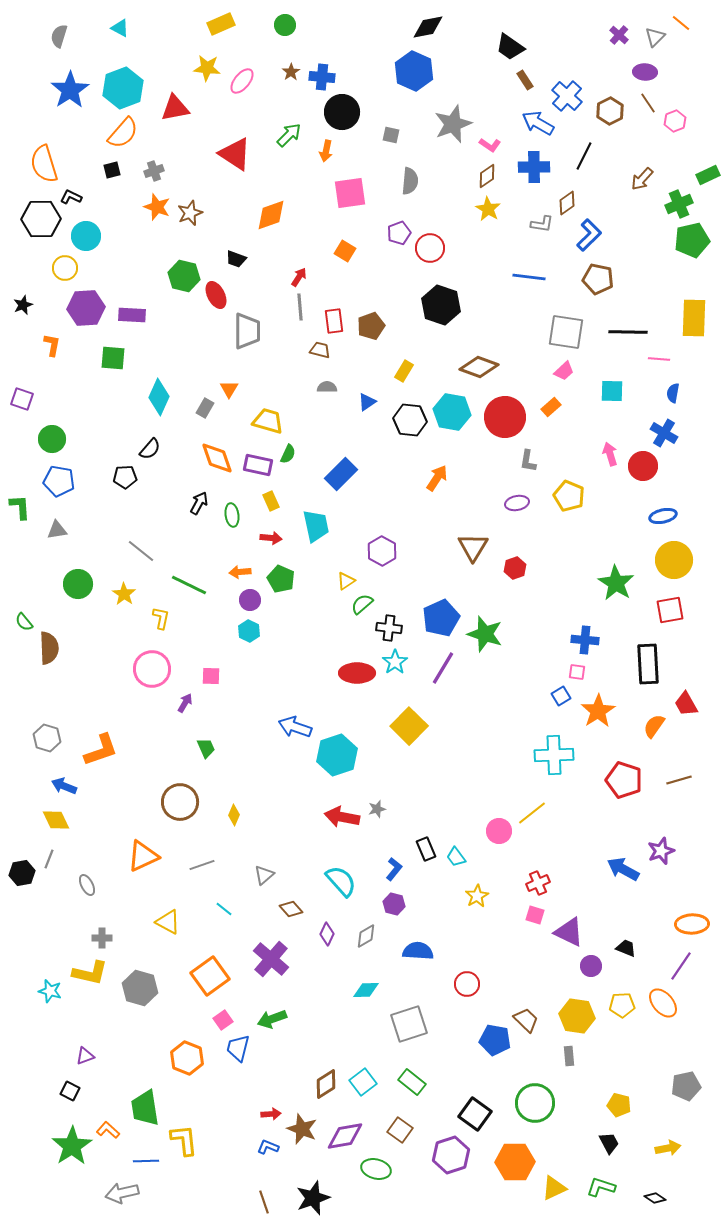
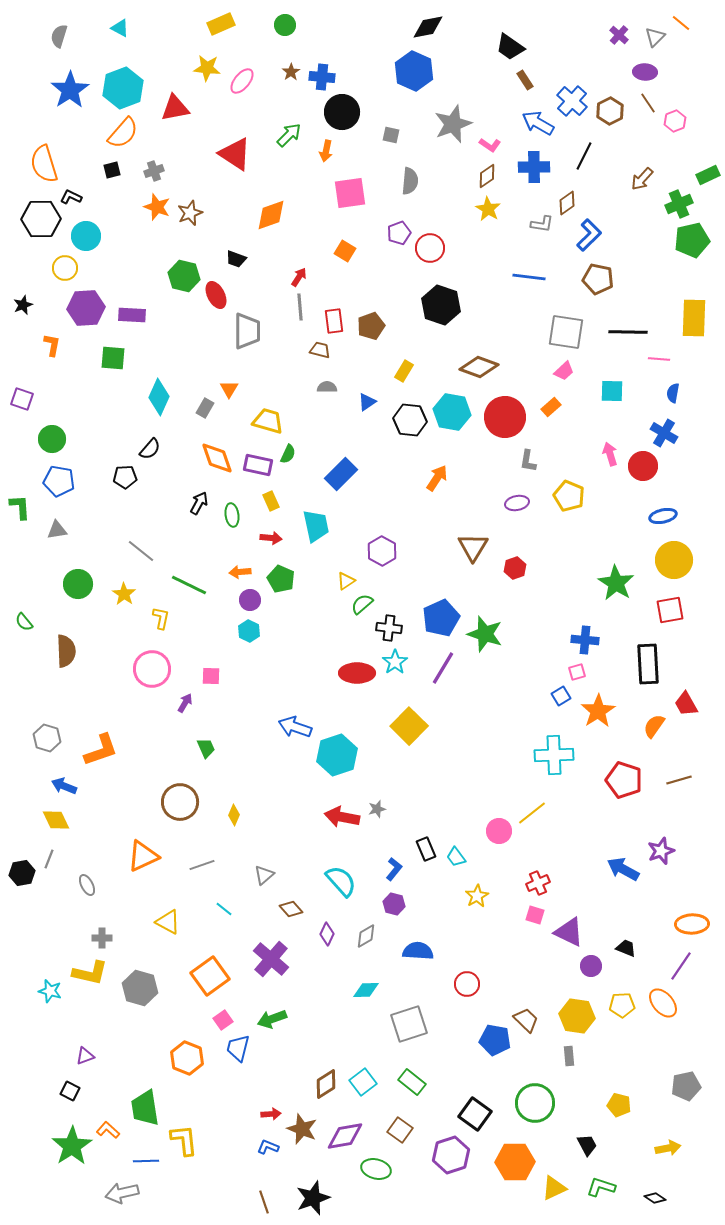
blue cross at (567, 96): moved 5 px right, 5 px down
brown semicircle at (49, 648): moved 17 px right, 3 px down
pink square at (577, 672): rotated 24 degrees counterclockwise
black trapezoid at (609, 1143): moved 22 px left, 2 px down
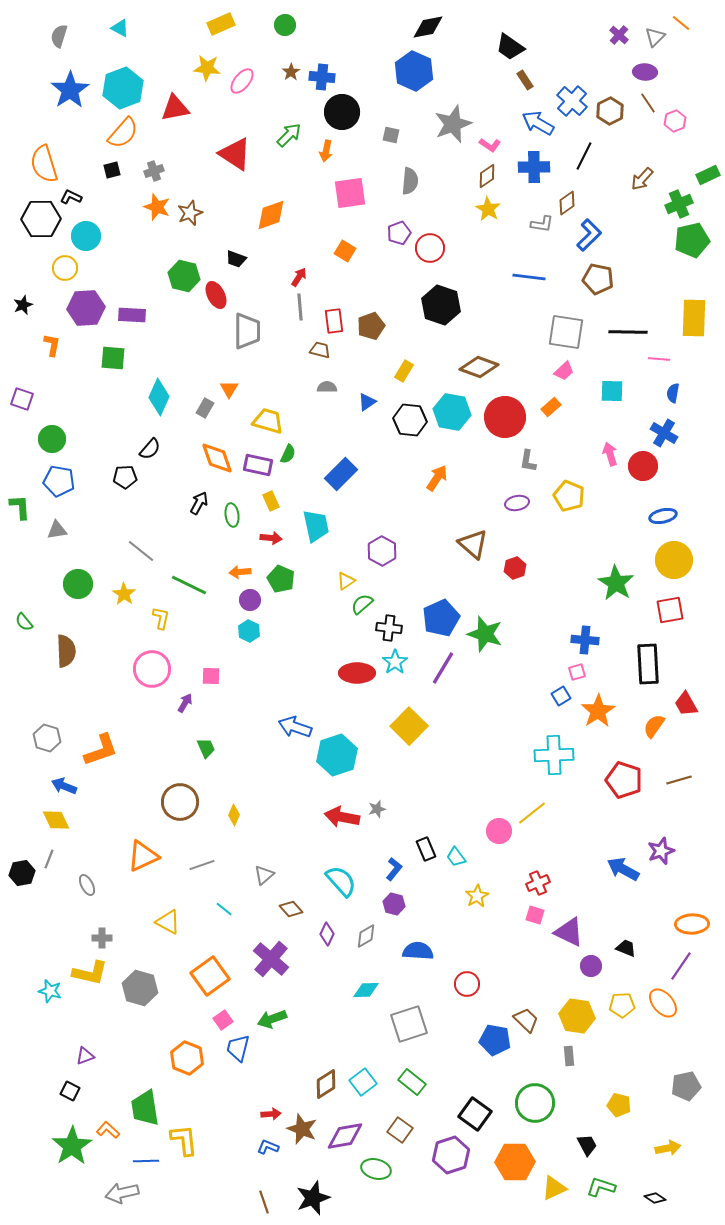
brown triangle at (473, 547): moved 3 px up; rotated 20 degrees counterclockwise
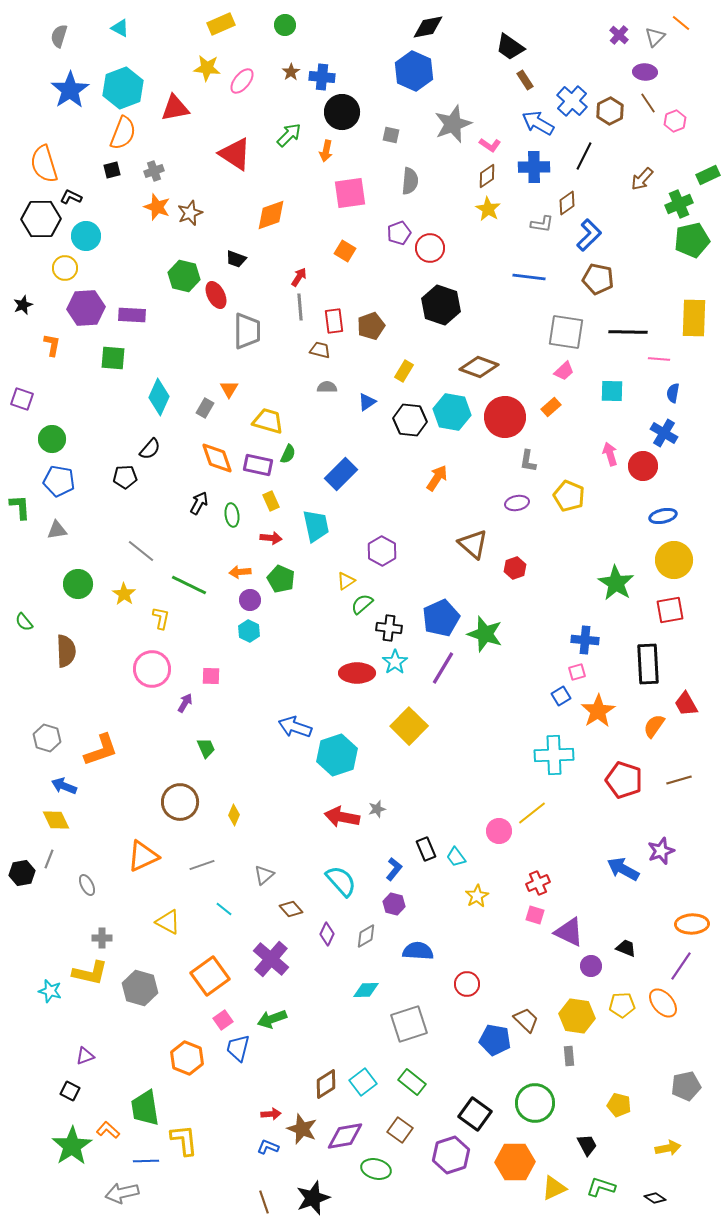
orange semicircle at (123, 133): rotated 20 degrees counterclockwise
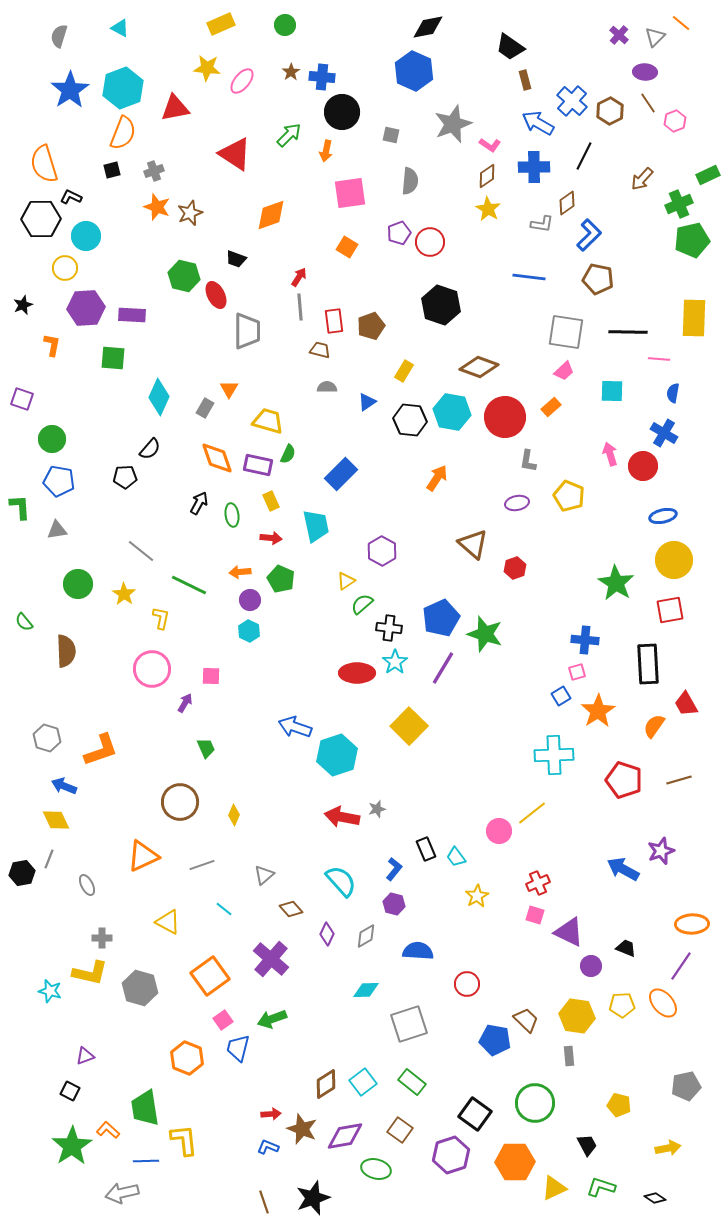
brown rectangle at (525, 80): rotated 18 degrees clockwise
red circle at (430, 248): moved 6 px up
orange square at (345, 251): moved 2 px right, 4 px up
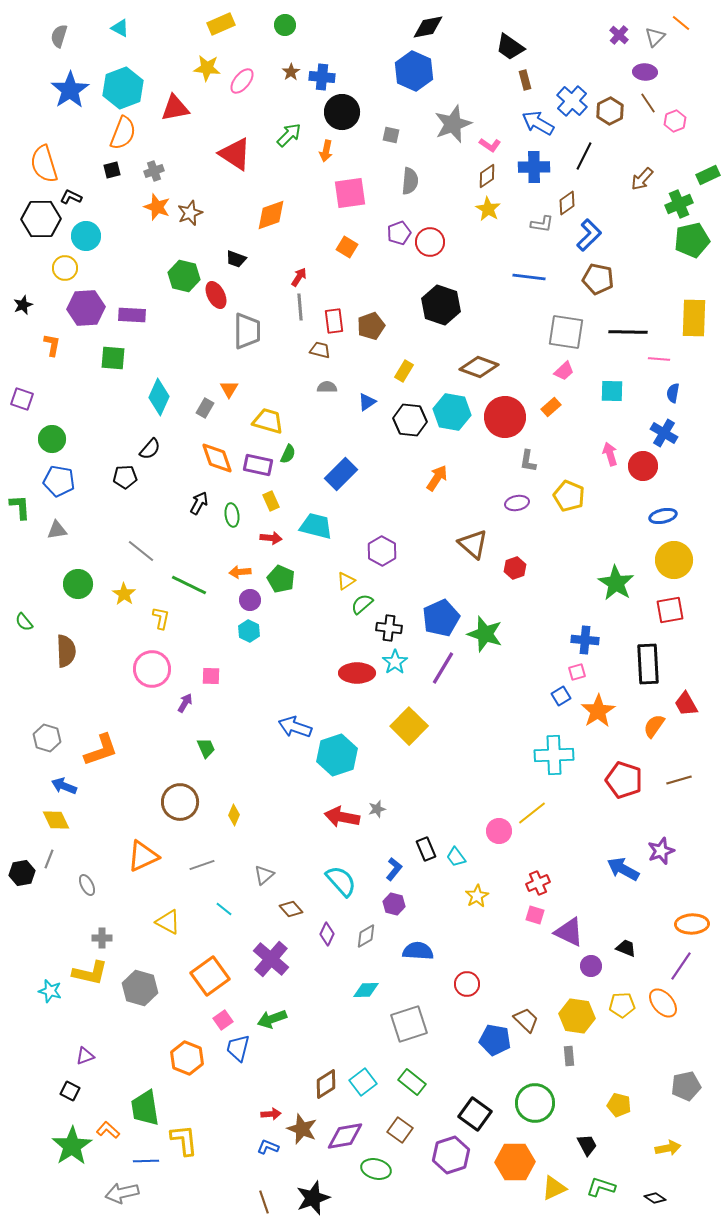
cyan trapezoid at (316, 526): rotated 64 degrees counterclockwise
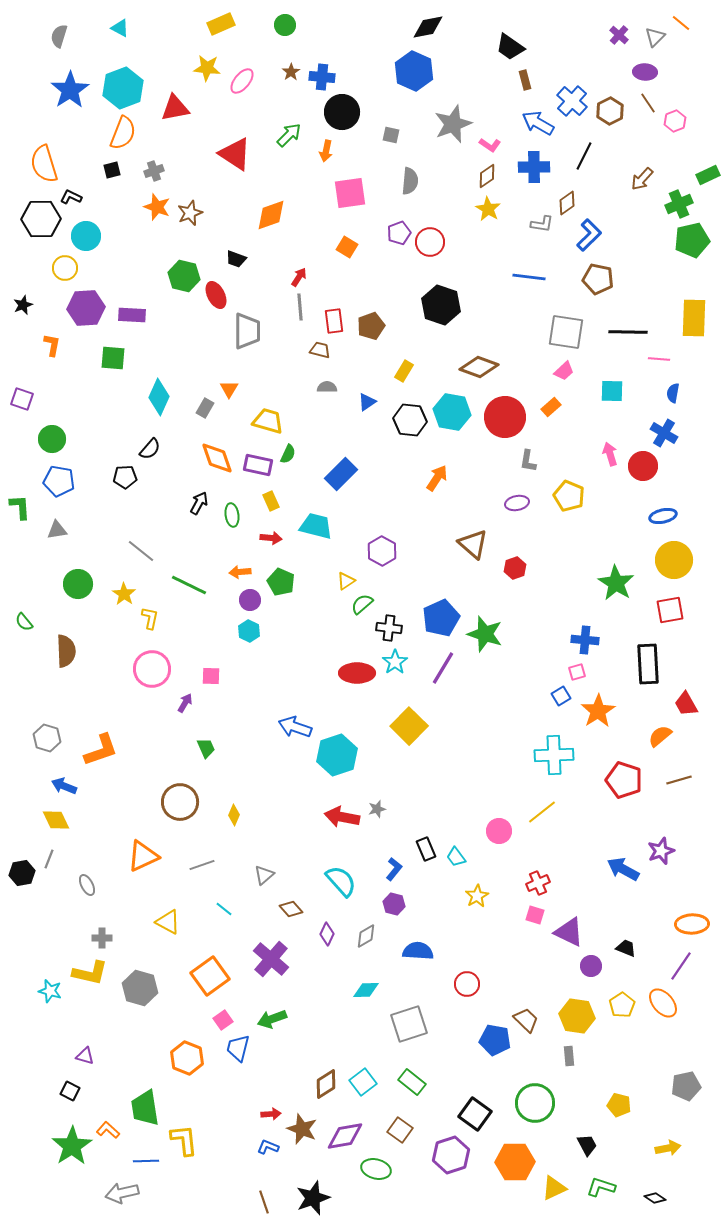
green pentagon at (281, 579): moved 3 px down
yellow L-shape at (161, 618): moved 11 px left
orange semicircle at (654, 726): moved 6 px right, 10 px down; rotated 15 degrees clockwise
yellow line at (532, 813): moved 10 px right, 1 px up
yellow pentagon at (622, 1005): rotated 30 degrees counterclockwise
purple triangle at (85, 1056): rotated 36 degrees clockwise
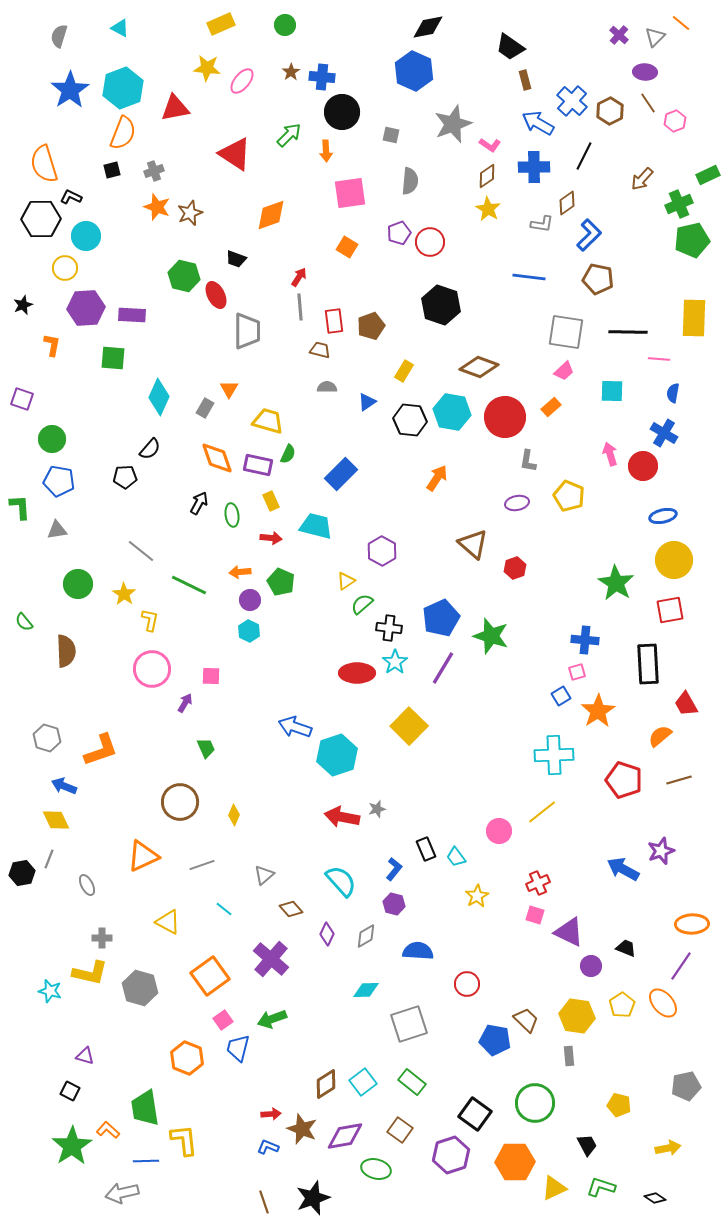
orange arrow at (326, 151): rotated 15 degrees counterclockwise
yellow L-shape at (150, 618): moved 2 px down
green star at (485, 634): moved 6 px right, 2 px down
